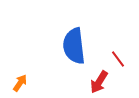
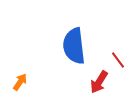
red line: moved 1 px down
orange arrow: moved 1 px up
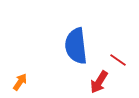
blue semicircle: moved 2 px right
red line: rotated 18 degrees counterclockwise
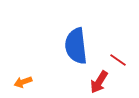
orange arrow: moved 3 px right; rotated 144 degrees counterclockwise
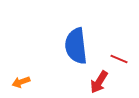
red line: moved 1 px right, 1 px up; rotated 12 degrees counterclockwise
orange arrow: moved 2 px left
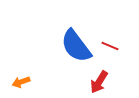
blue semicircle: rotated 30 degrees counterclockwise
red line: moved 9 px left, 13 px up
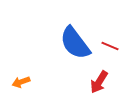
blue semicircle: moved 1 px left, 3 px up
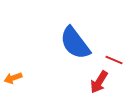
red line: moved 4 px right, 14 px down
orange arrow: moved 8 px left, 4 px up
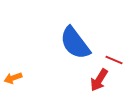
red arrow: moved 2 px up
